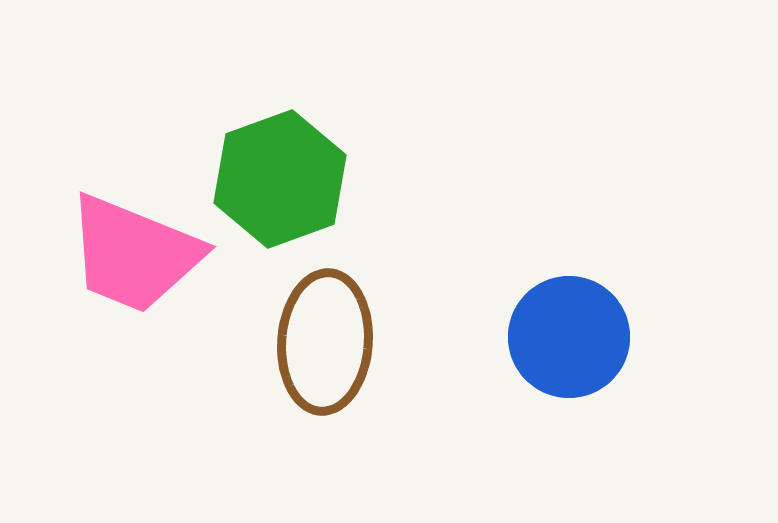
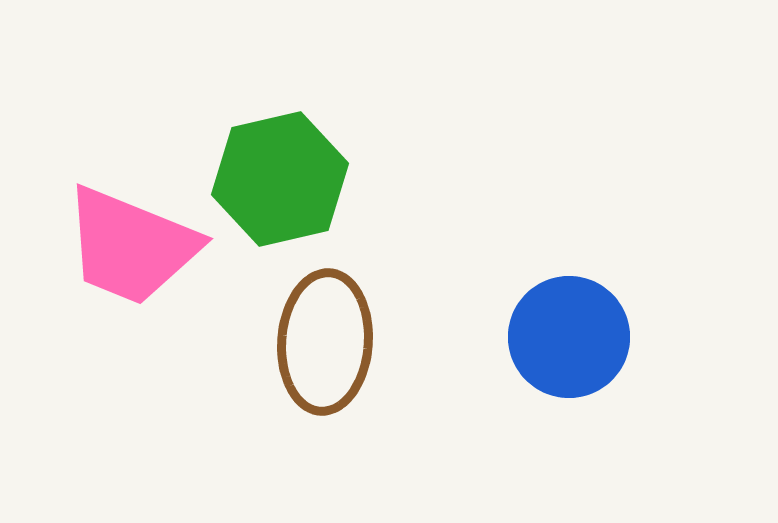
green hexagon: rotated 7 degrees clockwise
pink trapezoid: moved 3 px left, 8 px up
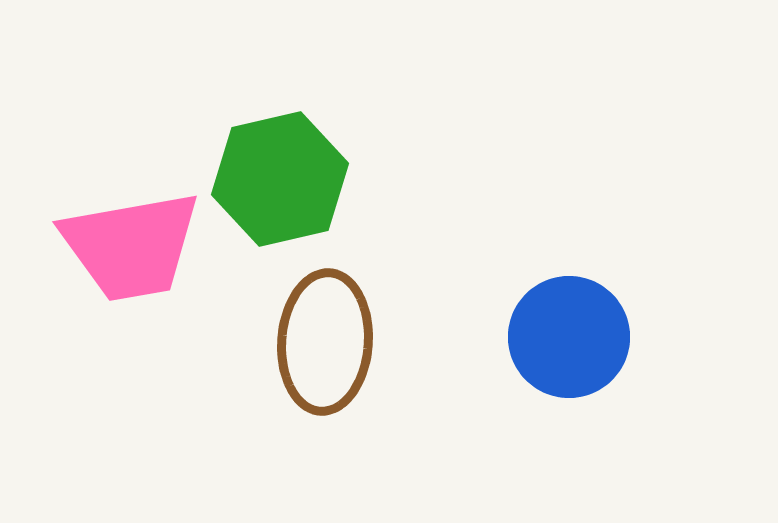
pink trapezoid: rotated 32 degrees counterclockwise
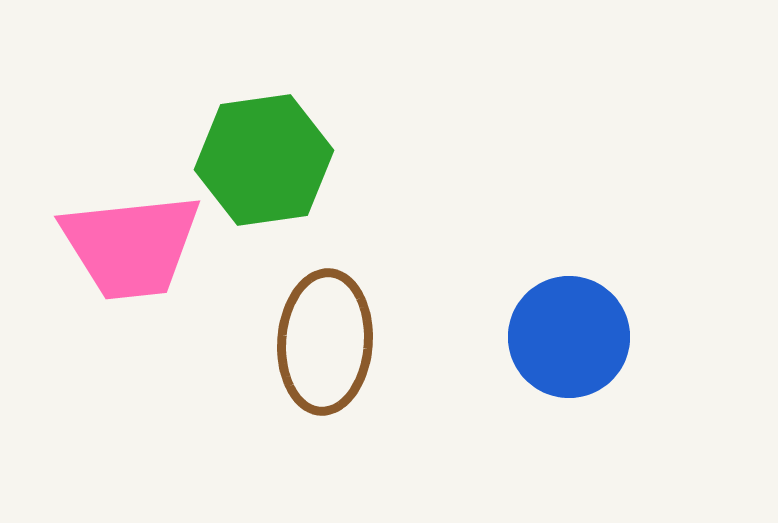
green hexagon: moved 16 px left, 19 px up; rotated 5 degrees clockwise
pink trapezoid: rotated 4 degrees clockwise
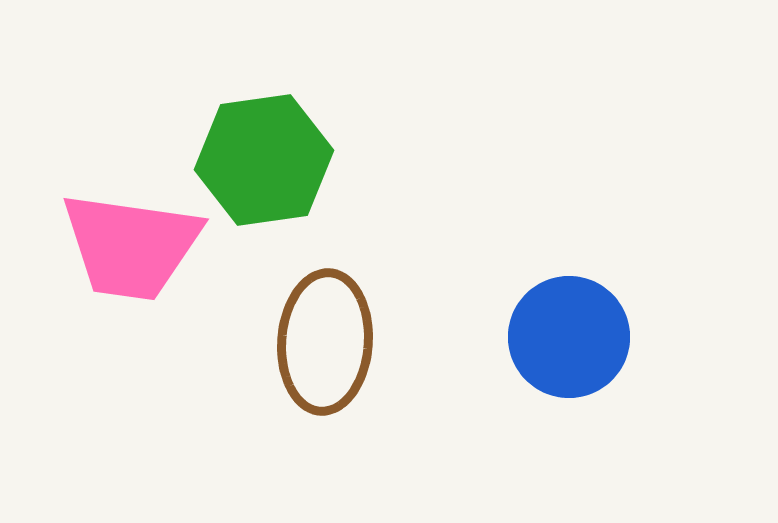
pink trapezoid: rotated 14 degrees clockwise
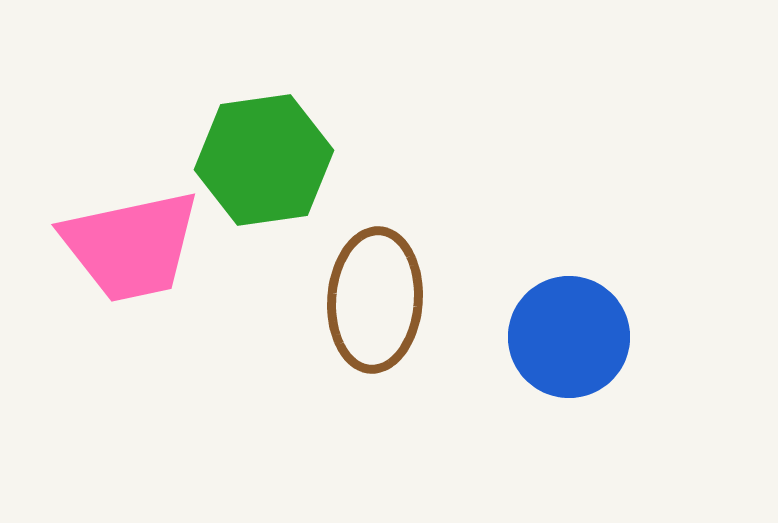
pink trapezoid: rotated 20 degrees counterclockwise
brown ellipse: moved 50 px right, 42 px up
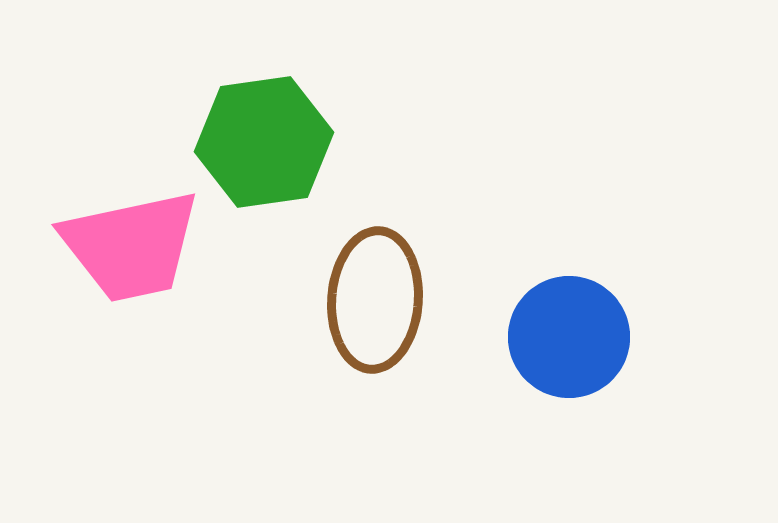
green hexagon: moved 18 px up
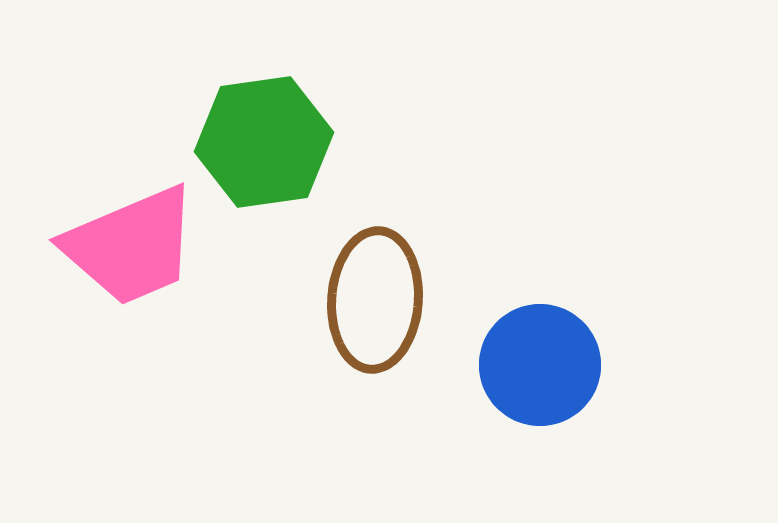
pink trapezoid: rotated 11 degrees counterclockwise
blue circle: moved 29 px left, 28 px down
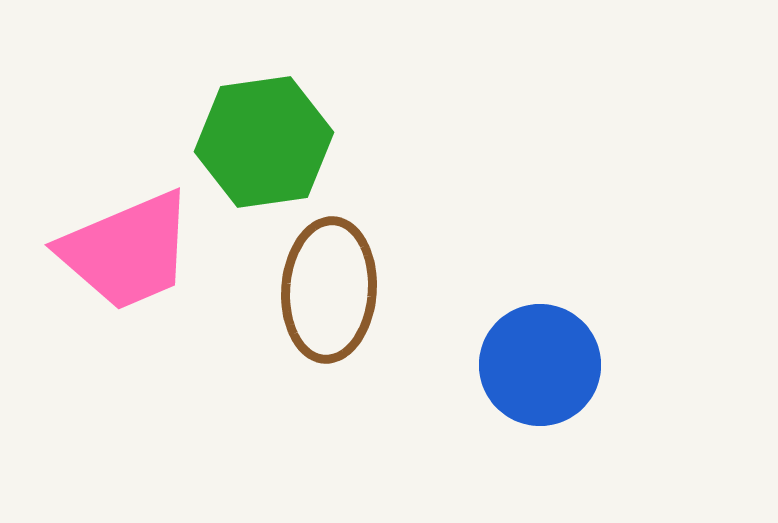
pink trapezoid: moved 4 px left, 5 px down
brown ellipse: moved 46 px left, 10 px up
